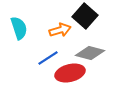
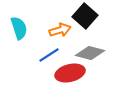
blue line: moved 1 px right, 3 px up
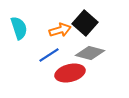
black square: moved 7 px down
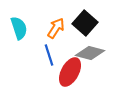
orange arrow: moved 4 px left, 2 px up; rotated 40 degrees counterclockwise
blue line: rotated 75 degrees counterclockwise
red ellipse: moved 1 px up; rotated 48 degrees counterclockwise
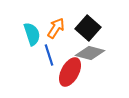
black square: moved 3 px right, 5 px down
cyan semicircle: moved 13 px right, 6 px down
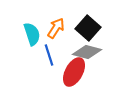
gray diamond: moved 3 px left, 1 px up
red ellipse: moved 4 px right
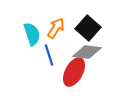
gray diamond: rotated 8 degrees counterclockwise
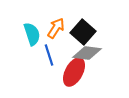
black square: moved 5 px left, 4 px down
gray diamond: moved 1 px down
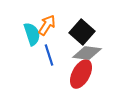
orange arrow: moved 9 px left, 3 px up
black square: moved 1 px left
red ellipse: moved 7 px right, 2 px down
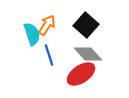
black square: moved 4 px right, 7 px up
gray diamond: moved 1 px right, 1 px down; rotated 40 degrees clockwise
red ellipse: rotated 28 degrees clockwise
